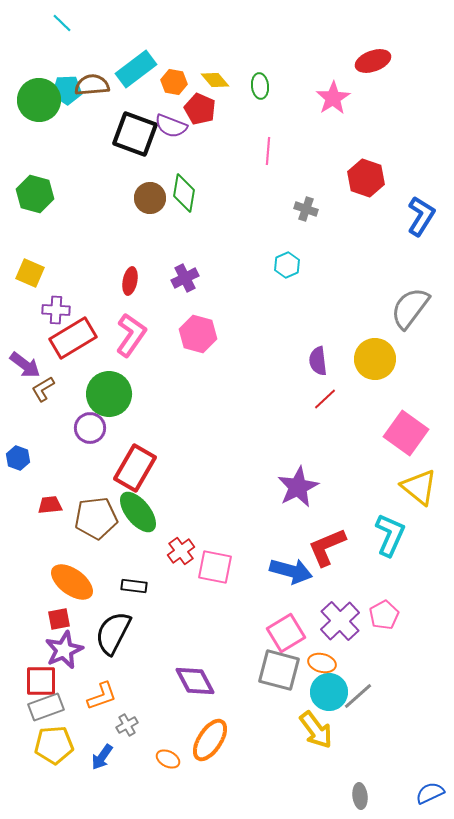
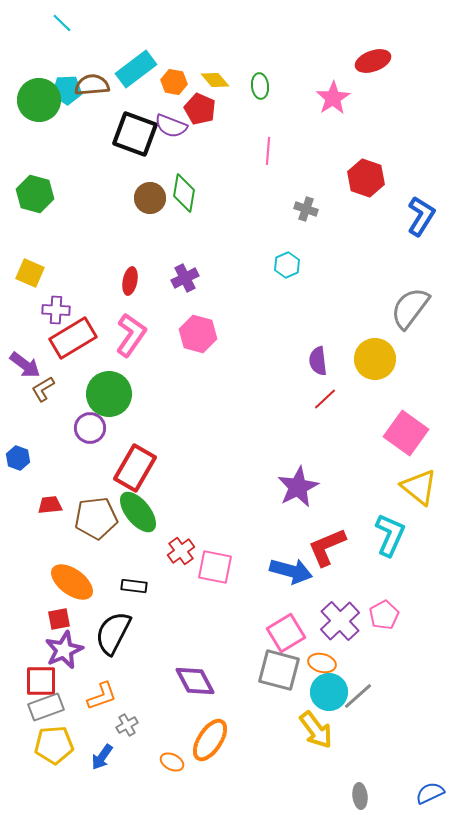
orange ellipse at (168, 759): moved 4 px right, 3 px down
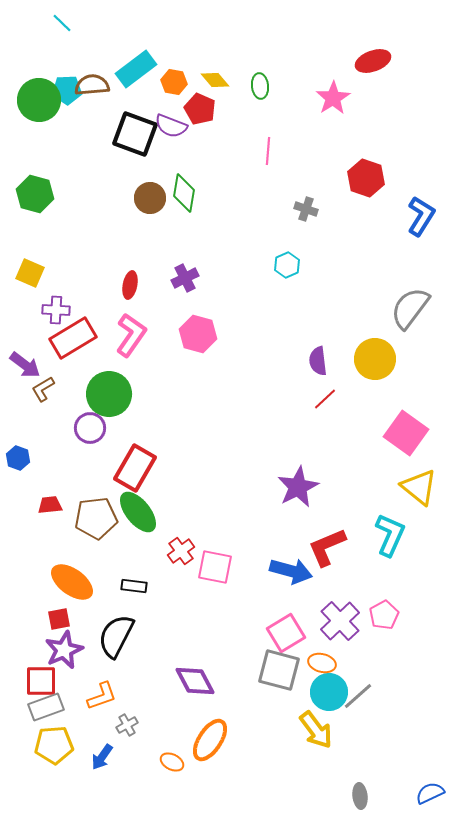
red ellipse at (130, 281): moved 4 px down
black semicircle at (113, 633): moved 3 px right, 3 px down
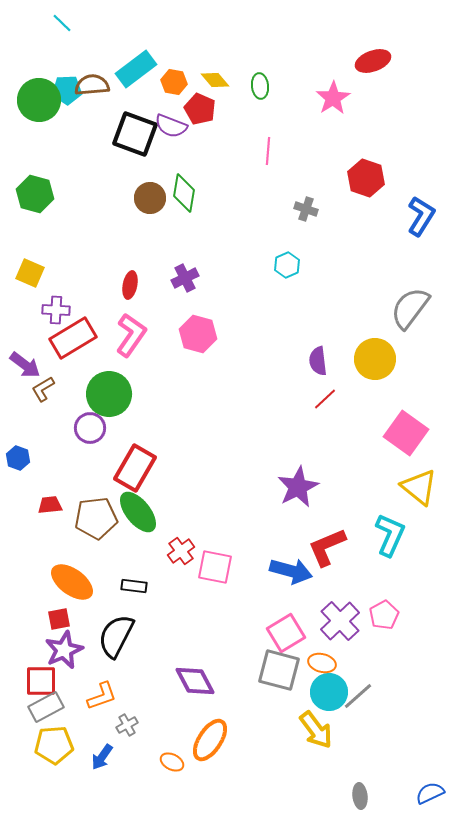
gray rectangle at (46, 707): rotated 8 degrees counterclockwise
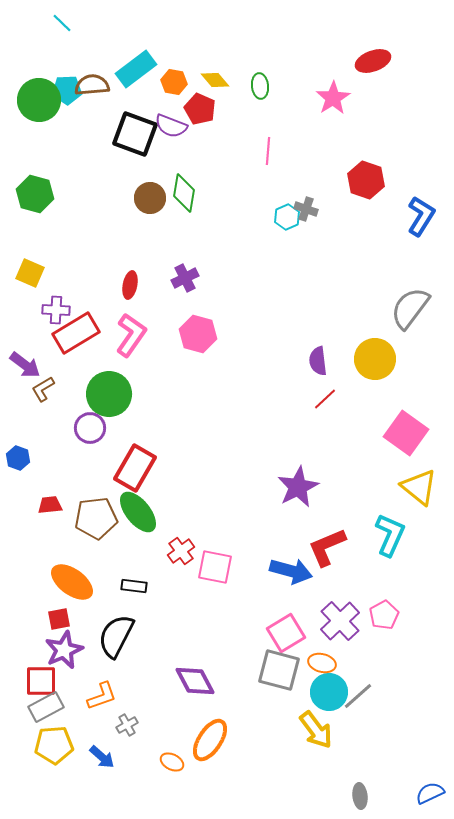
red hexagon at (366, 178): moved 2 px down
cyan hexagon at (287, 265): moved 48 px up
red rectangle at (73, 338): moved 3 px right, 5 px up
blue arrow at (102, 757): rotated 84 degrees counterclockwise
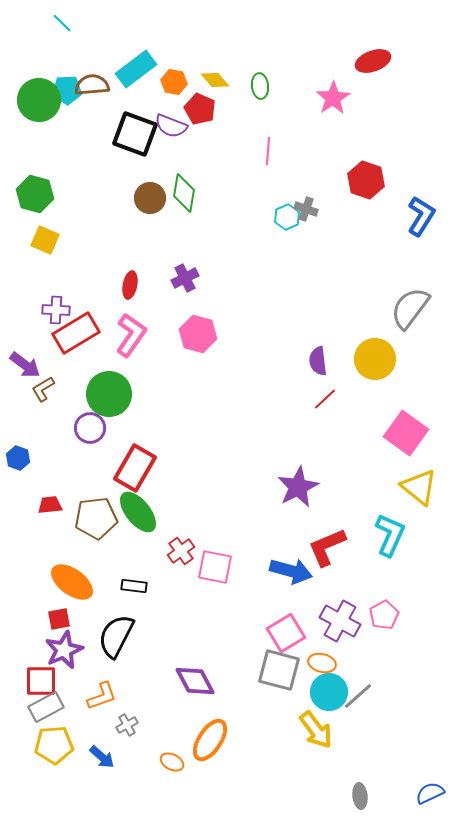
yellow square at (30, 273): moved 15 px right, 33 px up
purple cross at (340, 621): rotated 18 degrees counterclockwise
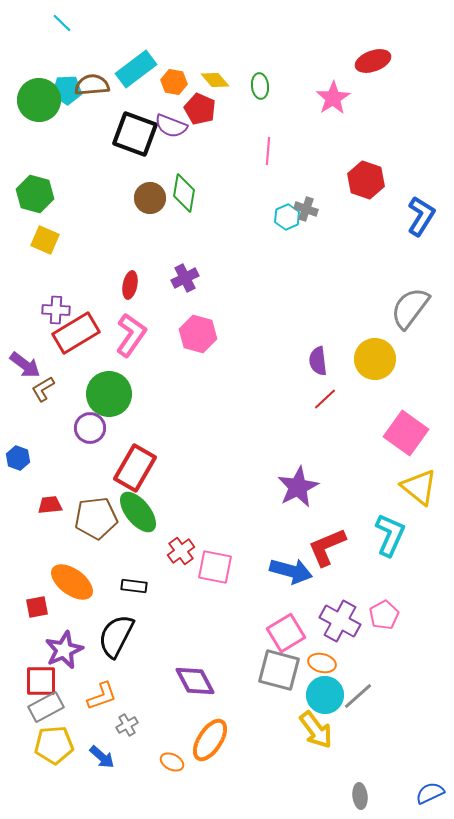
red square at (59, 619): moved 22 px left, 12 px up
cyan circle at (329, 692): moved 4 px left, 3 px down
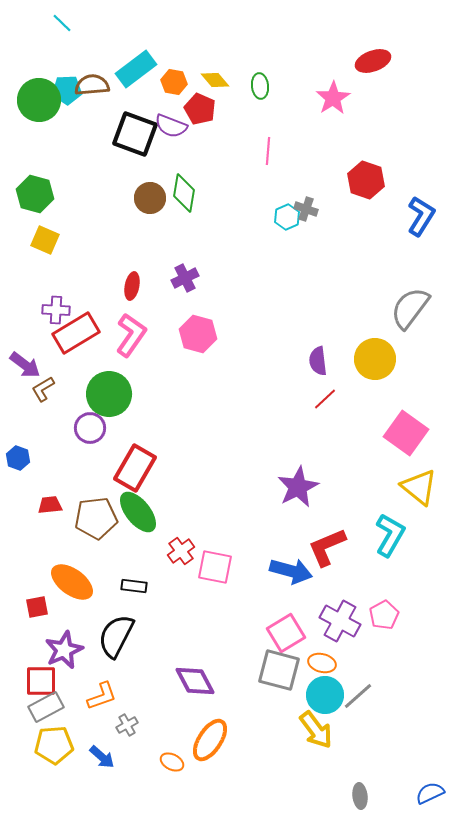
red ellipse at (130, 285): moved 2 px right, 1 px down
cyan L-shape at (390, 535): rotated 6 degrees clockwise
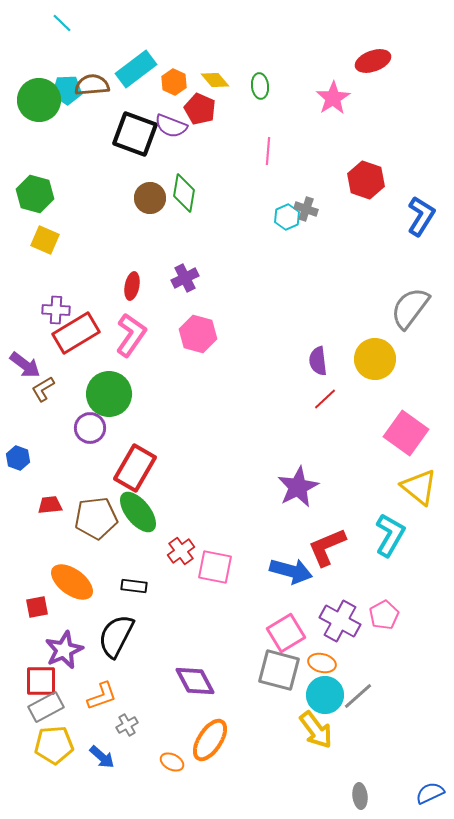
orange hexagon at (174, 82): rotated 15 degrees clockwise
